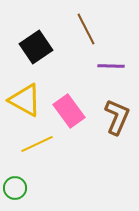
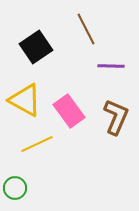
brown L-shape: moved 1 px left
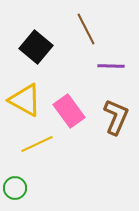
black square: rotated 16 degrees counterclockwise
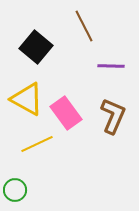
brown line: moved 2 px left, 3 px up
yellow triangle: moved 2 px right, 1 px up
pink rectangle: moved 3 px left, 2 px down
brown L-shape: moved 3 px left, 1 px up
green circle: moved 2 px down
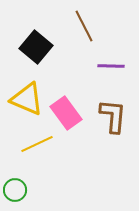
yellow triangle: rotated 6 degrees counterclockwise
brown L-shape: rotated 18 degrees counterclockwise
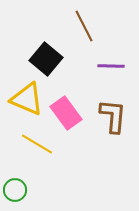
black square: moved 10 px right, 12 px down
yellow line: rotated 56 degrees clockwise
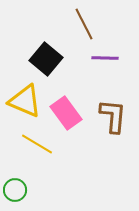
brown line: moved 2 px up
purple line: moved 6 px left, 8 px up
yellow triangle: moved 2 px left, 2 px down
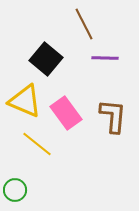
yellow line: rotated 8 degrees clockwise
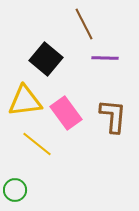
yellow triangle: rotated 30 degrees counterclockwise
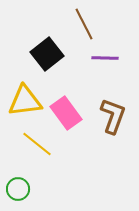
black square: moved 1 px right, 5 px up; rotated 12 degrees clockwise
brown L-shape: rotated 15 degrees clockwise
green circle: moved 3 px right, 1 px up
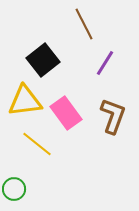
black square: moved 4 px left, 6 px down
purple line: moved 5 px down; rotated 60 degrees counterclockwise
green circle: moved 4 px left
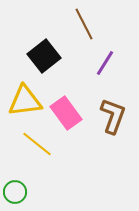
black square: moved 1 px right, 4 px up
green circle: moved 1 px right, 3 px down
